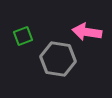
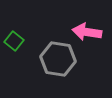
green square: moved 9 px left, 5 px down; rotated 30 degrees counterclockwise
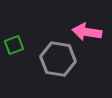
green square: moved 4 px down; rotated 30 degrees clockwise
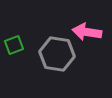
gray hexagon: moved 1 px left, 5 px up
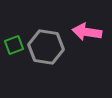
gray hexagon: moved 11 px left, 7 px up
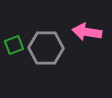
gray hexagon: moved 1 px down; rotated 8 degrees counterclockwise
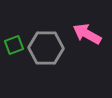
pink arrow: moved 2 px down; rotated 20 degrees clockwise
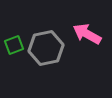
gray hexagon: rotated 12 degrees counterclockwise
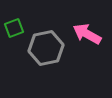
green square: moved 17 px up
